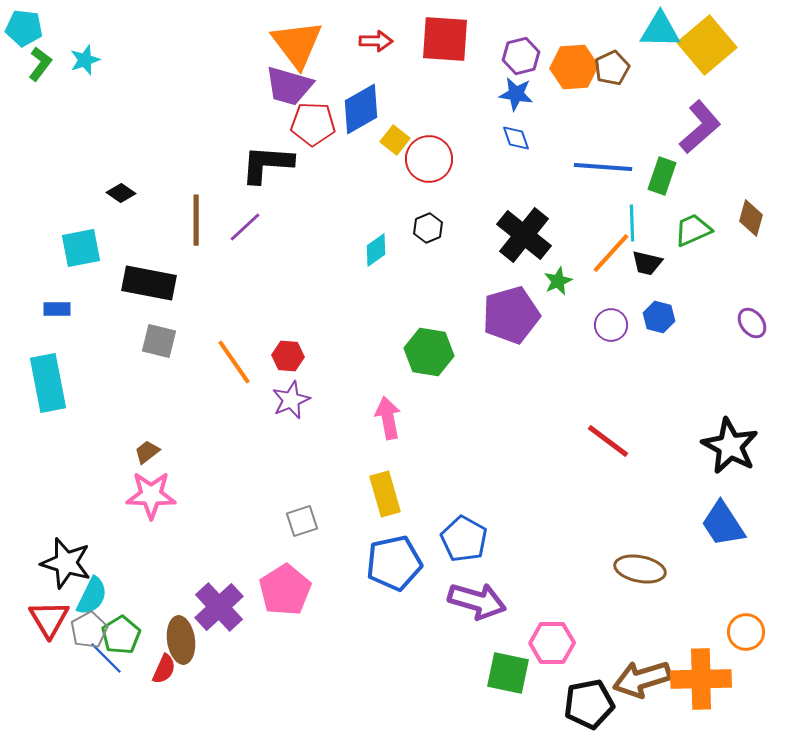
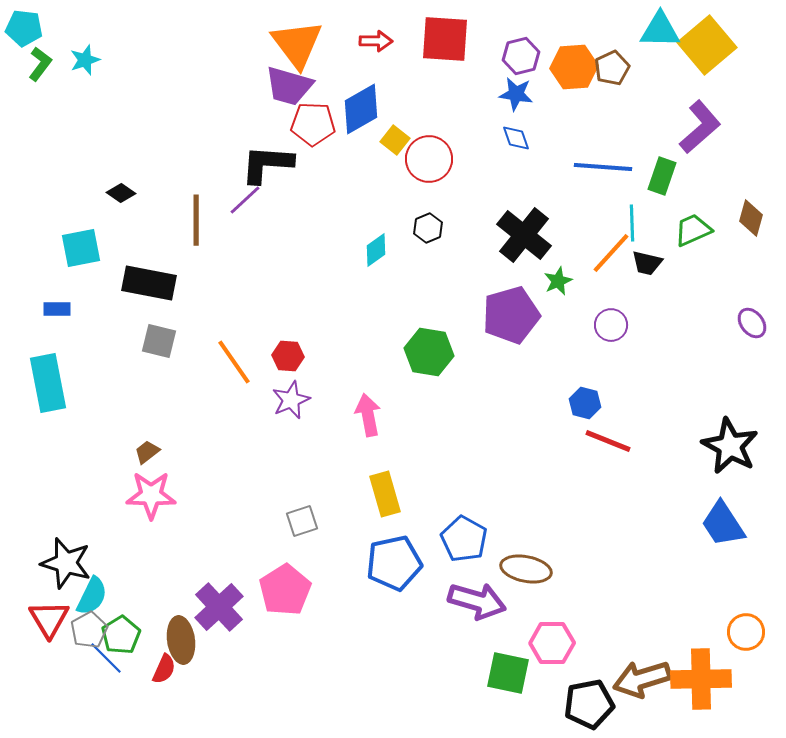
purple line at (245, 227): moved 27 px up
blue hexagon at (659, 317): moved 74 px left, 86 px down
pink arrow at (388, 418): moved 20 px left, 3 px up
red line at (608, 441): rotated 15 degrees counterclockwise
brown ellipse at (640, 569): moved 114 px left
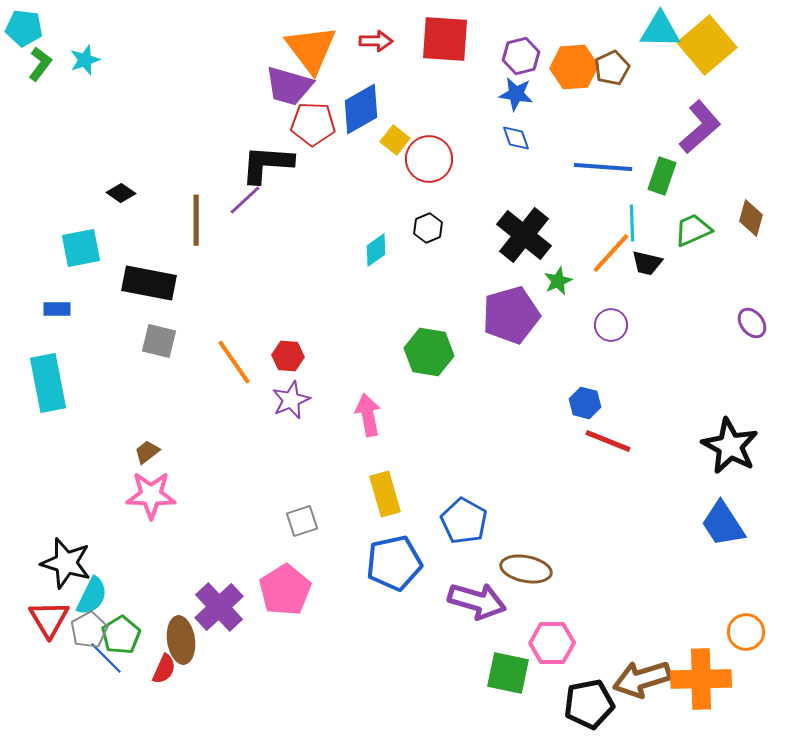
orange triangle at (297, 44): moved 14 px right, 5 px down
blue pentagon at (464, 539): moved 18 px up
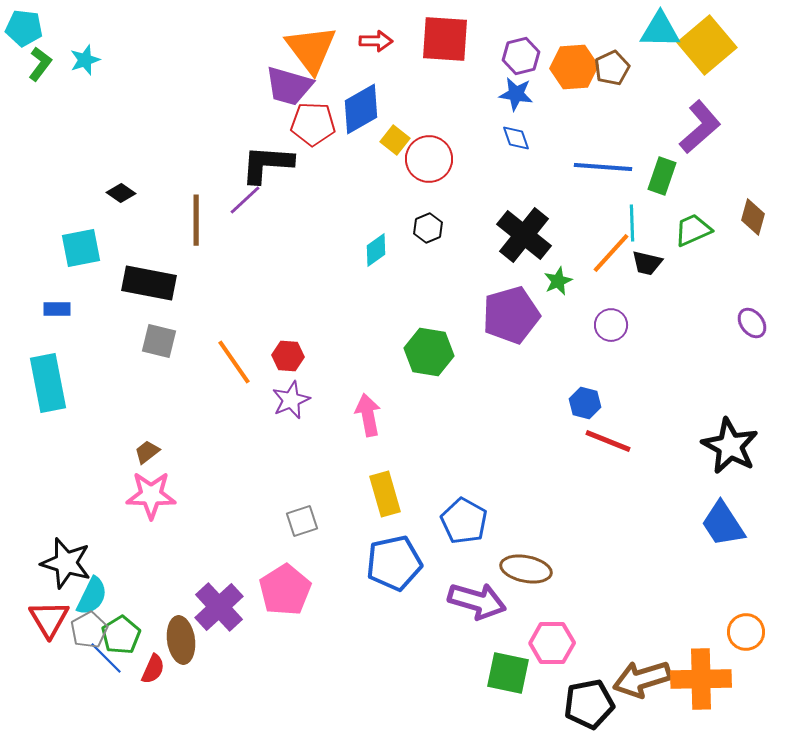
brown diamond at (751, 218): moved 2 px right, 1 px up
red semicircle at (164, 669): moved 11 px left
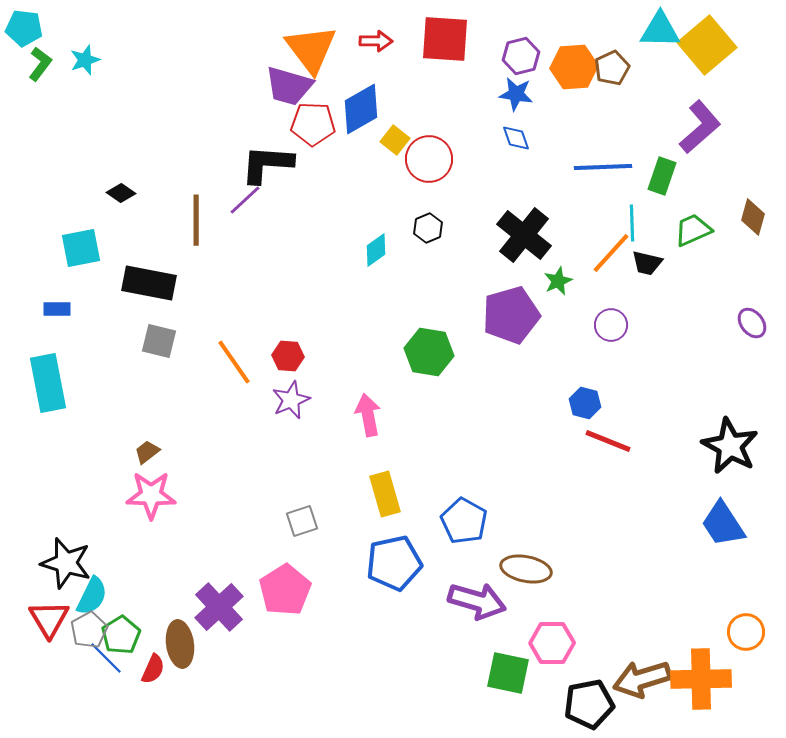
blue line at (603, 167): rotated 6 degrees counterclockwise
brown ellipse at (181, 640): moved 1 px left, 4 px down
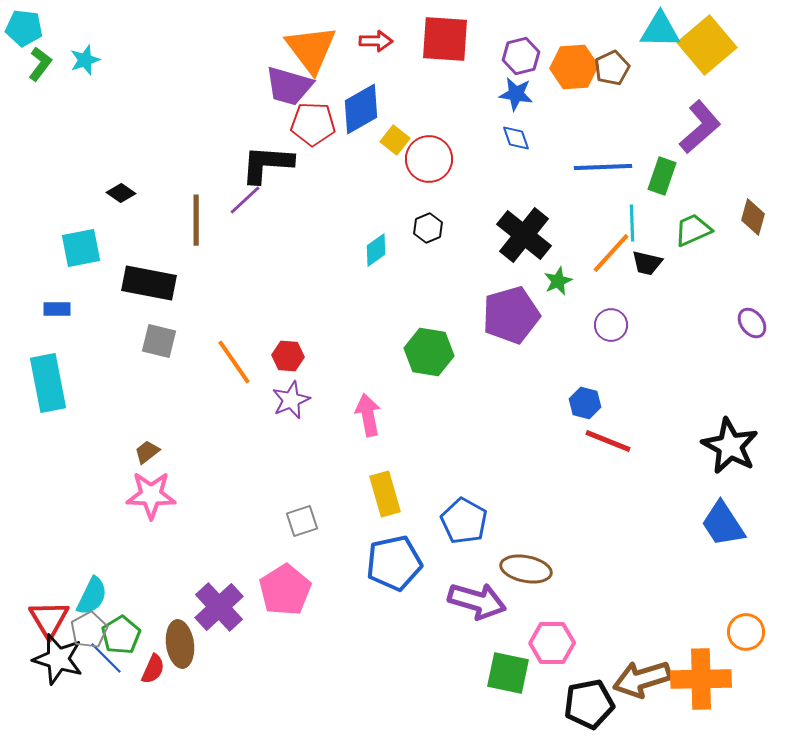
black star at (66, 563): moved 8 px left, 96 px down
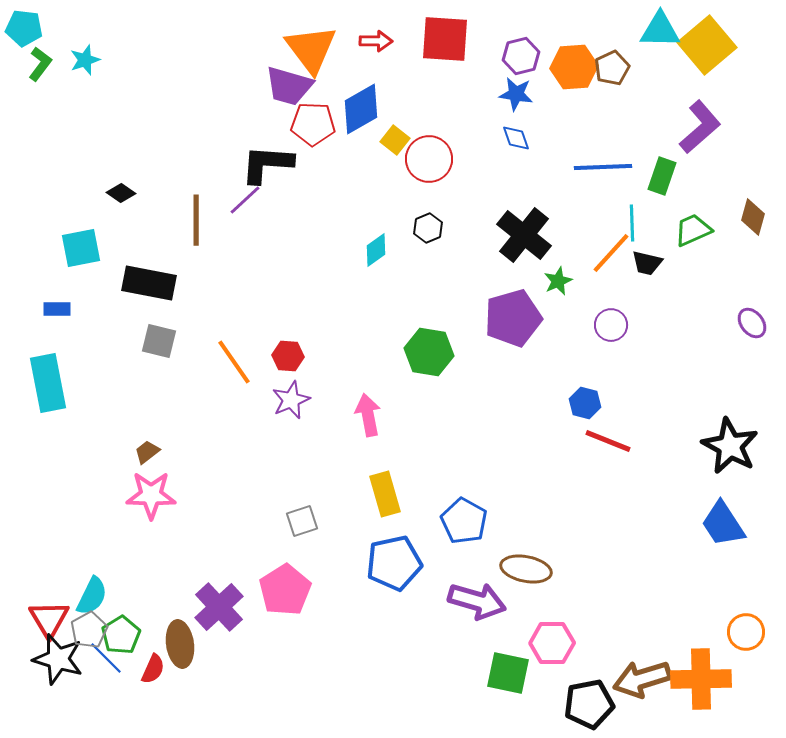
purple pentagon at (511, 315): moved 2 px right, 3 px down
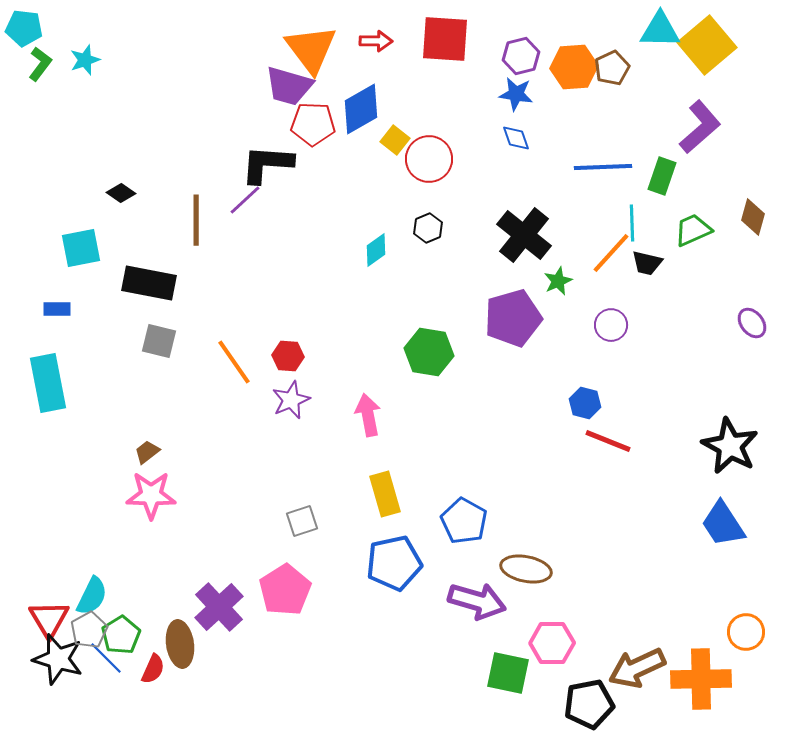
brown arrow at (642, 679): moved 5 px left, 11 px up; rotated 8 degrees counterclockwise
